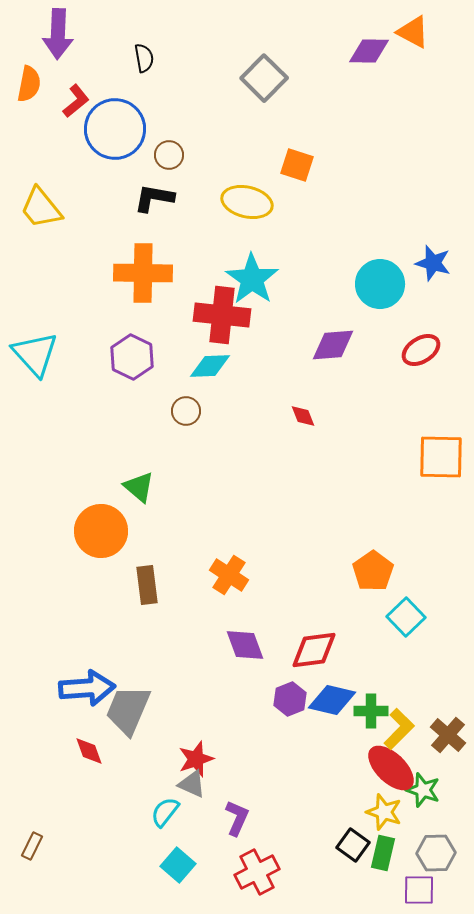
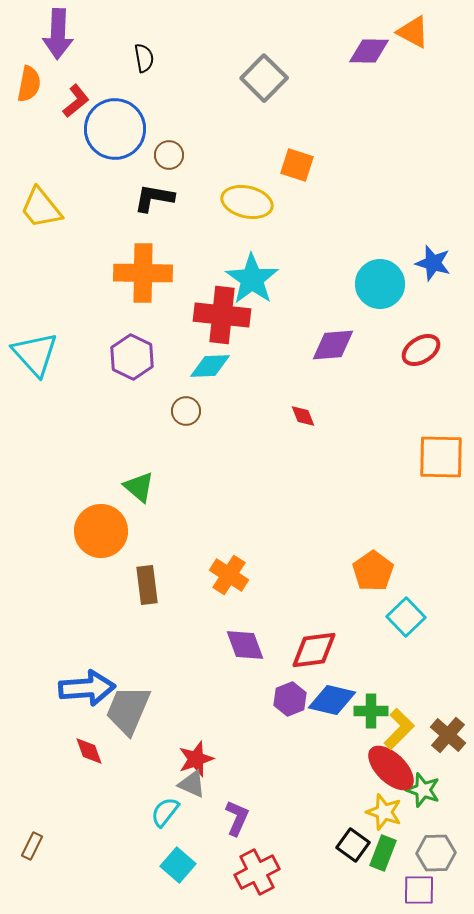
green rectangle at (383, 853): rotated 8 degrees clockwise
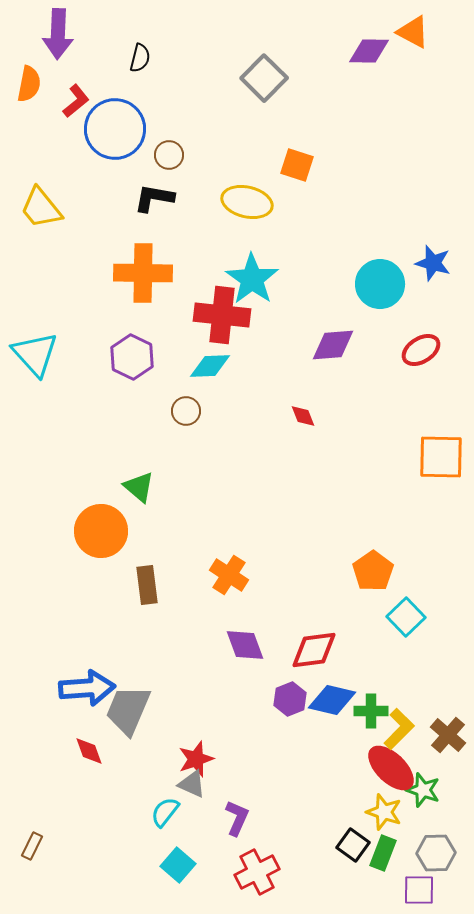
black semicircle at (144, 58): moved 4 px left; rotated 24 degrees clockwise
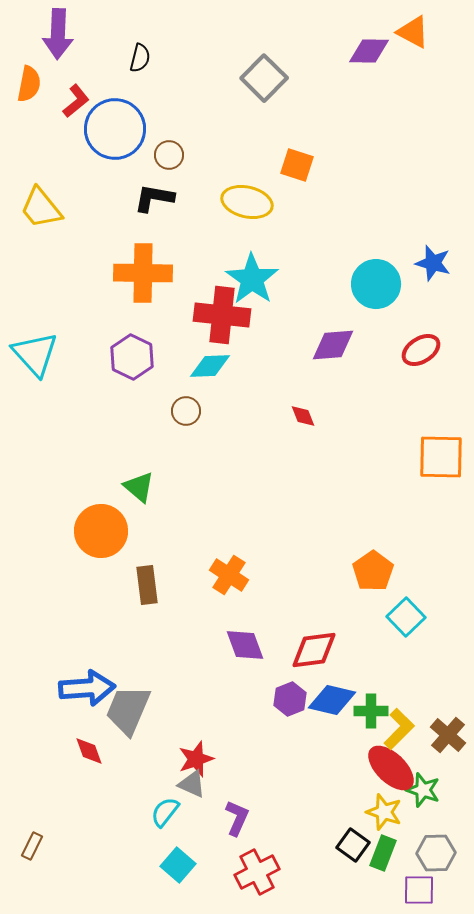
cyan circle at (380, 284): moved 4 px left
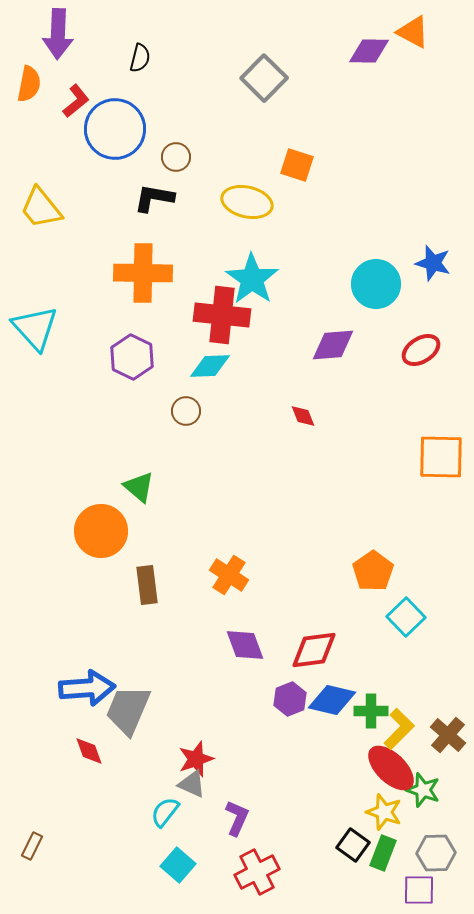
brown circle at (169, 155): moved 7 px right, 2 px down
cyan triangle at (35, 354): moved 26 px up
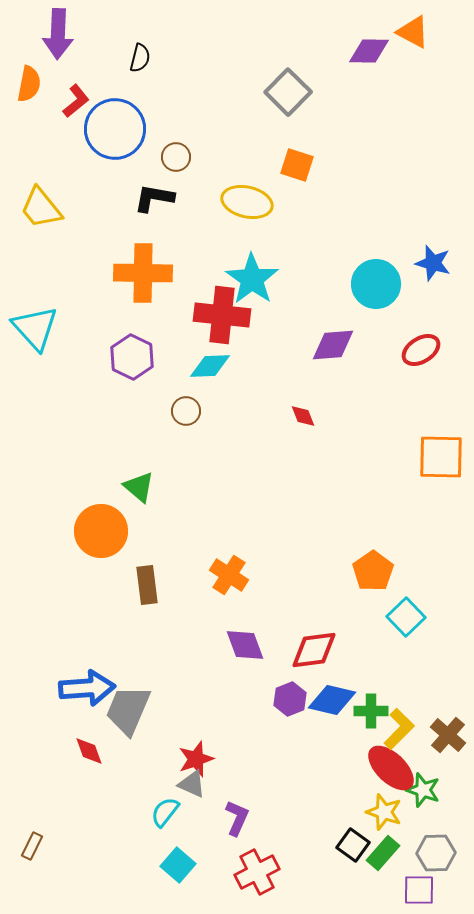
gray square at (264, 78): moved 24 px right, 14 px down
green rectangle at (383, 853): rotated 20 degrees clockwise
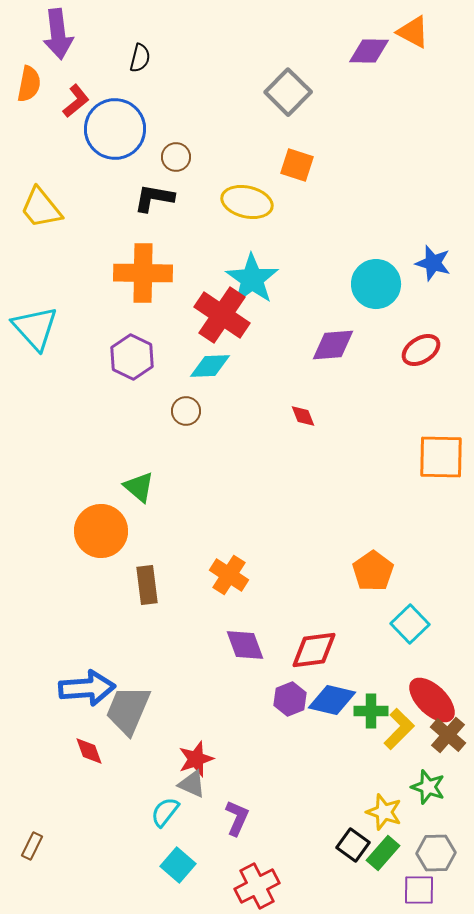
purple arrow at (58, 34): rotated 9 degrees counterclockwise
red cross at (222, 315): rotated 28 degrees clockwise
cyan square at (406, 617): moved 4 px right, 7 px down
red ellipse at (391, 768): moved 41 px right, 68 px up
green star at (423, 790): moved 5 px right, 3 px up
red cross at (257, 872): moved 14 px down
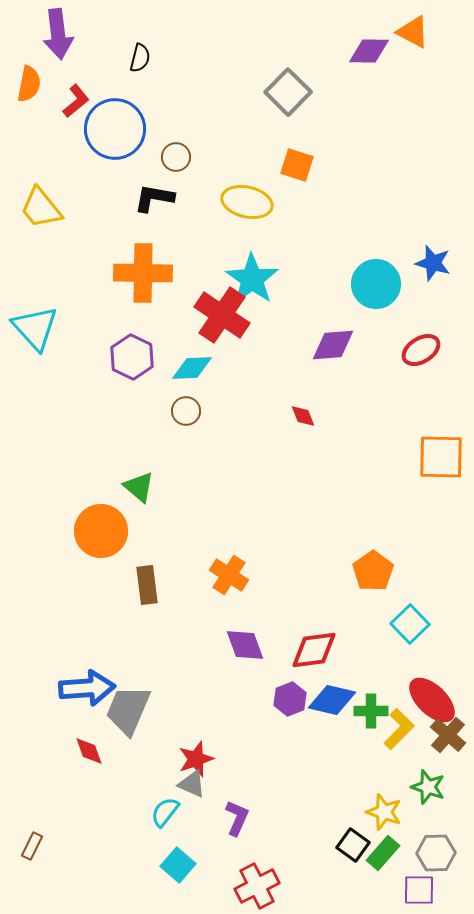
cyan diamond at (210, 366): moved 18 px left, 2 px down
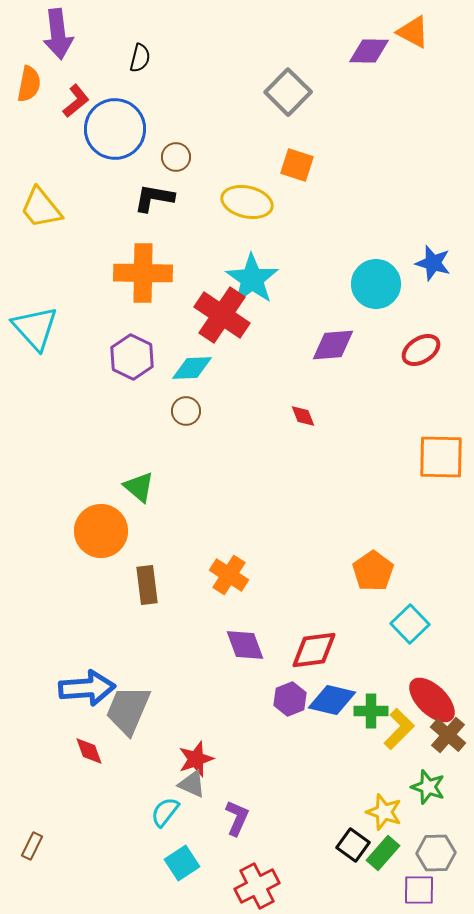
cyan square at (178, 865): moved 4 px right, 2 px up; rotated 16 degrees clockwise
